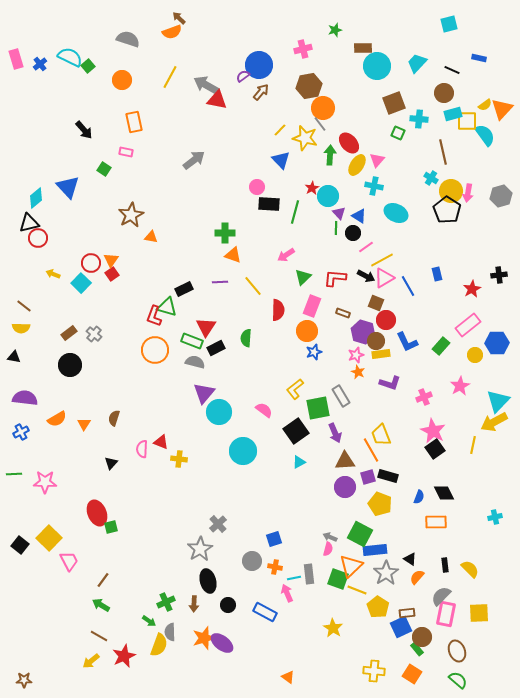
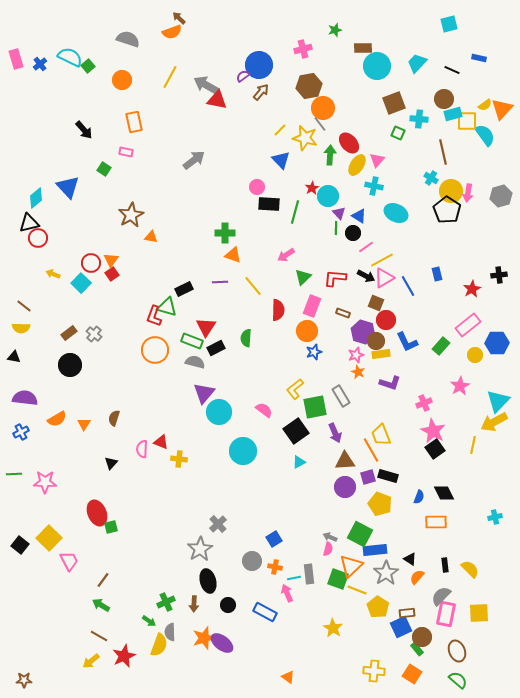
brown circle at (444, 93): moved 6 px down
pink cross at (424, 397): moved 6 px down
green square at (318, 408): moved 3 px left, 1 px up
blue square at (274, 539): rotated 14 degrees counterclockwise
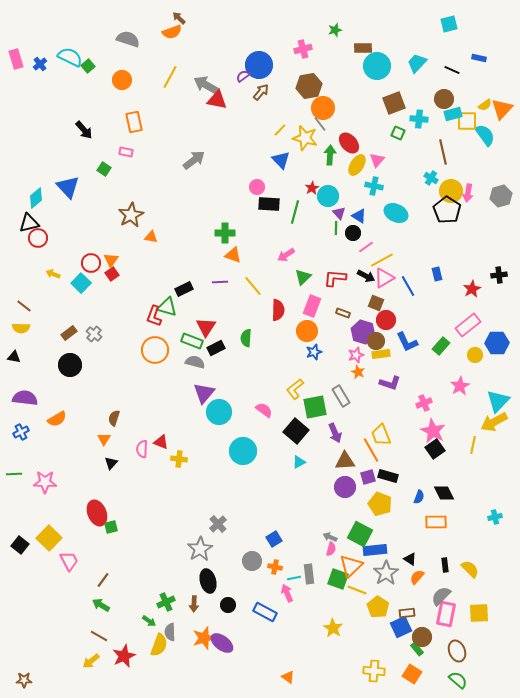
orange triangle at (84, 424): moved 20 px right, 15 px down
black square at (296, 431): rotated 15 degrees counterclockwise
pink semicircle at (328, 549): moved 3 px right
